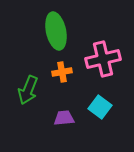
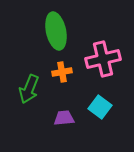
green arrow: moved 1 px right, 1 px up
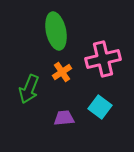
orange cross: rotated 24 degrees counterclockwise
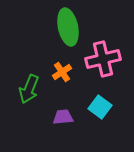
green ellipse: moved 12 px right, 4 px up
purple trapezoid: moved 1 px left, 1 px up
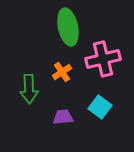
green arrow: rotated 24 degrees counterclockwise
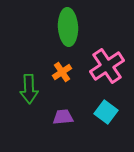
green ellipse: rotated 9 degrees clockwise
pink cross: moved 4 px right, 7 px down; rotated 20 degrees counterclockwise
cyan square: moved 6 px right, 5 px down
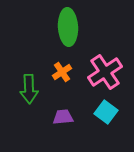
pink cross: moved 2 px left, 6 px down
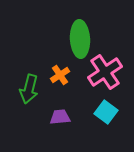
green ellipse: moved 12 px right, 12 px down
orange cross: moved 2 px left, 3 px down
green arrow: rotated 16 degrees clockwise
purple trapezoid: moved 3 px left
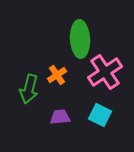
orange cross: moved 3 px left
cyan square: moved 6 px left, 3 px down; rotated 10 degrees counterclockwise
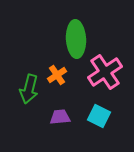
green ellipse: moved 4 px left
cyan square: moved 1 px left, 1 px down
